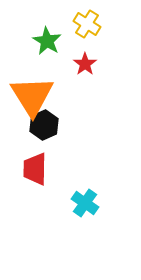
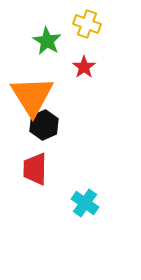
yellow cross: rotated 12 degrees counterclockwise
red star: moved 1 px left, 3 px down
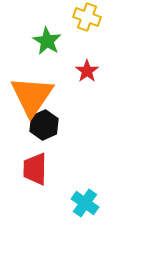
yellow cross: moved 7 px up
red star: moved 3 px right, 4 px down
orange triangle: rotated 6 degrees clockwise
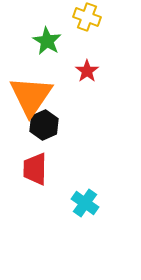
orange triangle: moved 1 px left
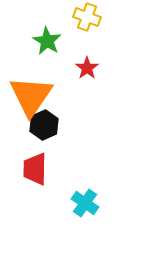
red star: moved 3 px up
